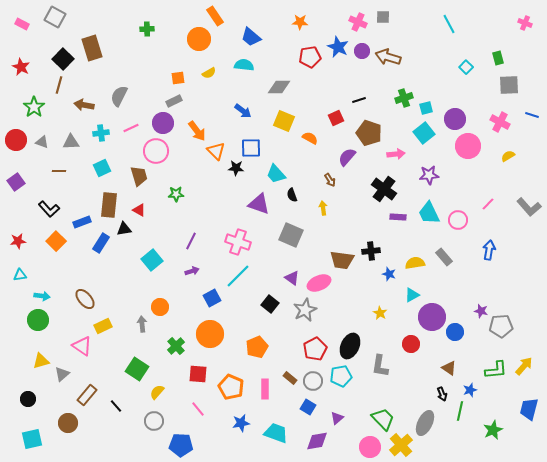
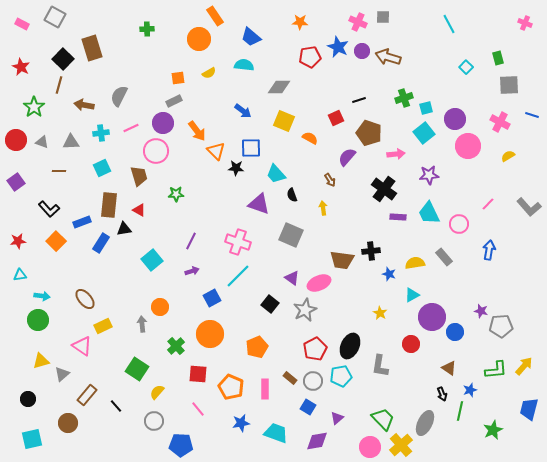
pink circle at (458, 220): moved 1 px right, 4 px down
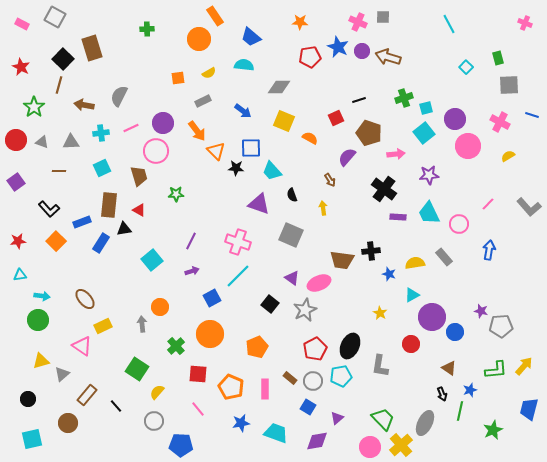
gray rectangle at (174, 101): moved 29 px right
cyan trapezoid at (276, 174): moved 4 px left, 3 px up
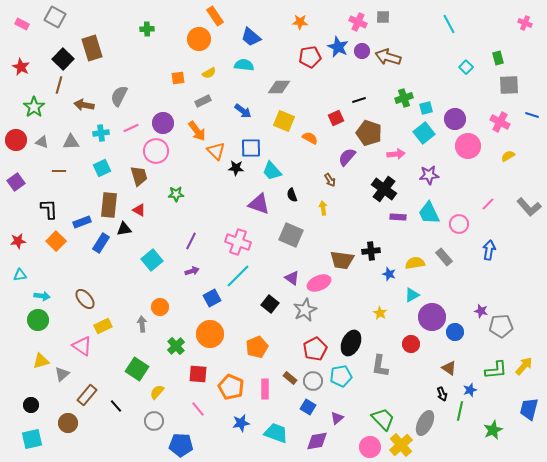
black L-shape at (49, 209): rotated 140 degrees counterclockwise
black ellipse at (350, 346): moved 1 px right, 3 px up
black circle at (28, 399): moved 3 px right, 6 px down
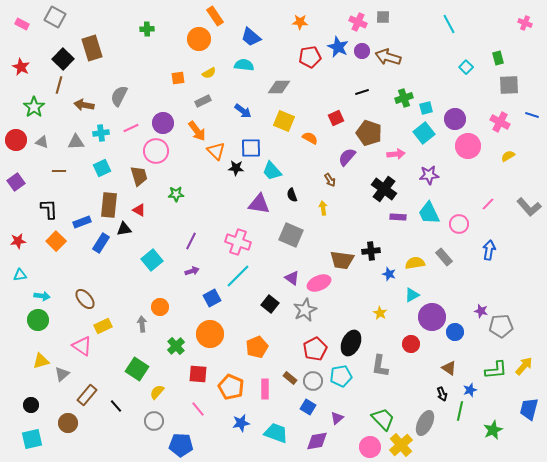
black line at (359, 100): moved 3 px right, 8 px up
gray triangle at (71, 142): moved 5 px right
purple triangle at (259, 204): rotated 10 degrees counterclockwise
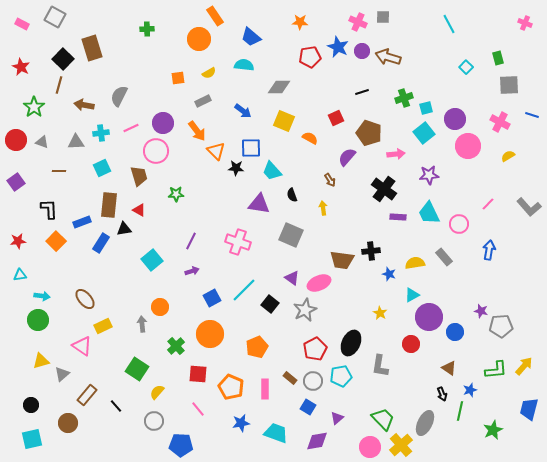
cyan line at (238, 276): moved 6 px right, 14 px down
purple circle at (432, 317): moved 3 px left
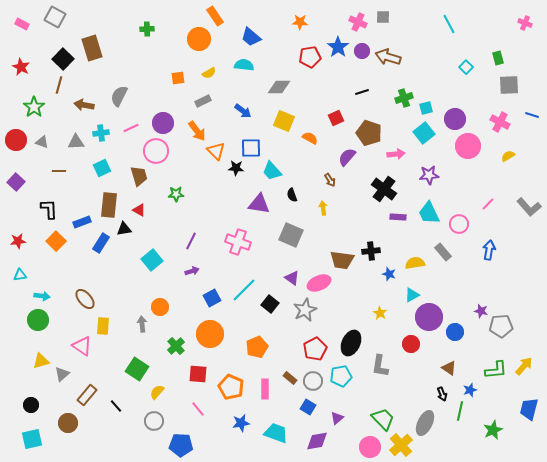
blue star at (338, 47): rotated 10 degrees clockwise
purple square at (16, 182): rotated 12 degrees counterclockwise
gray rectangle at (444, 257): moved 1 px left, 5 px up
yellow rectangle at (103, 326): rotated 60 degrees counterclockwise
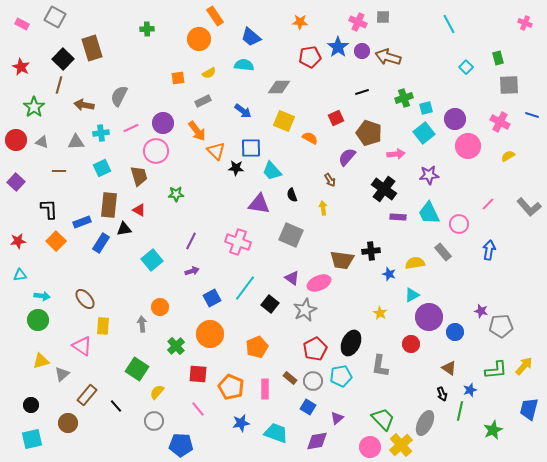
cyan line at (244, 290): moved 1 px right, 2 px up; rotated 8 degrees counterclockwise
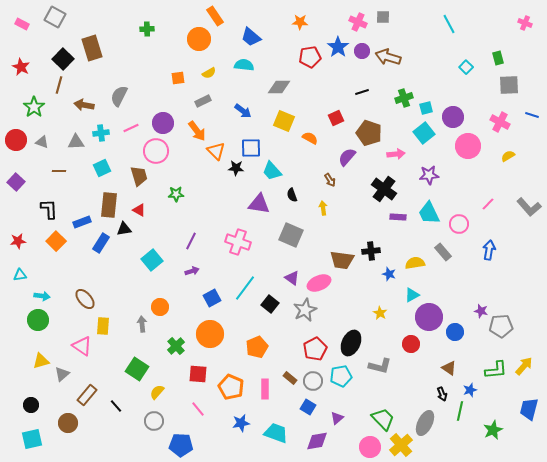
purple circle at (455, 119): moved 2 px left, 2 px up
gray L-shape at (380, 366): rotated 85 degrees counterclockwise
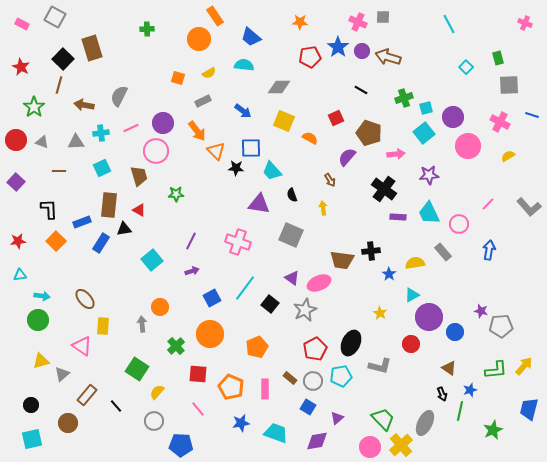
orange square at (178, 78): rotated 24 degrees clockwise
black line at (362, 92): moved 1 px left, 2 px up; rotated 48 degrees clockwise
blue star at (389, 274): rotated 16 degrees clockwise
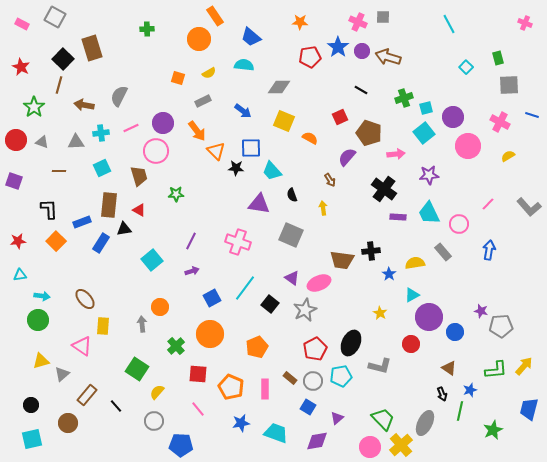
red square at (336, 118): moved 4 px right, 1 px up
purple square at (16, 182): moved 2 px left, 1 px up; rotated 24 degrees counterclockwise
